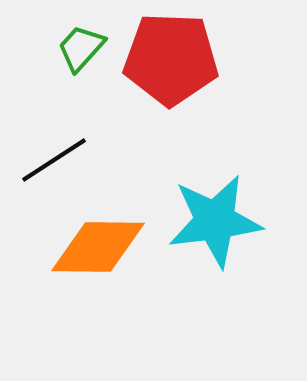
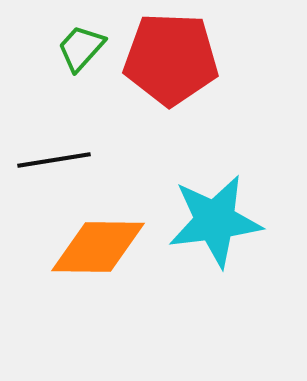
black line: rotated 24 degrees clockwise
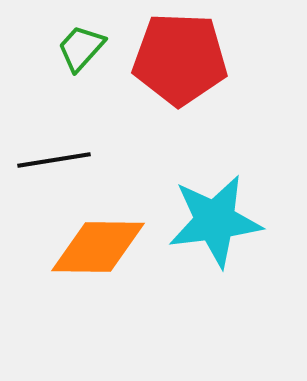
red pentagon: moved 9 px right
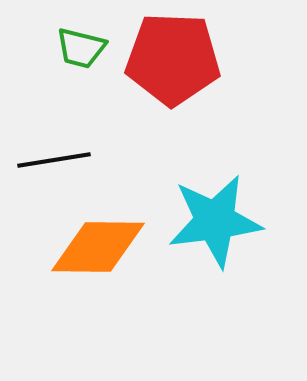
green trapezoid: rotated 118 degrees counterclockwise
red pentagon: moved 7 px left
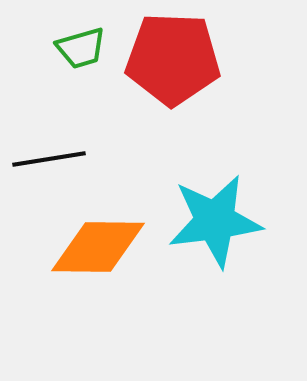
green trapezoid: rotated 30 degrees counterclockwise
black line: moved 5 px left, 1 px up
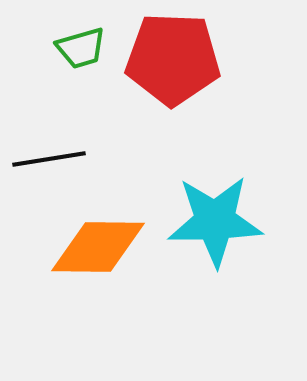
cyan star: rotated 6 degrees clockwise
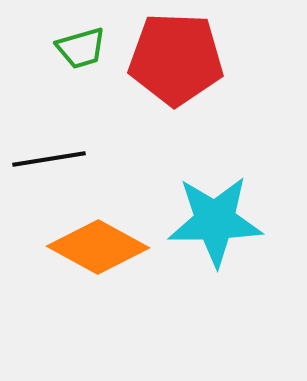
red pentagon: moved 3 px right
orange diamond: rotated 28 degrees clockwise
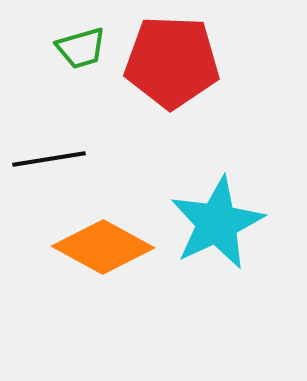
red pentagon: moved 4 px left, 3 px down
cyan star: moved 2 px right, 2 px down; rotated 24 degrees counterclockwise
orange diamond: moved 5 px right
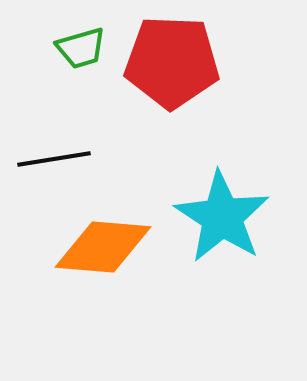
black line: moved 5 px right
cyan star: moved 5 px right, 6 px up; rotated 14 degrees counterclockwise
orange diamond: rotated 24 degrees counterclockwise
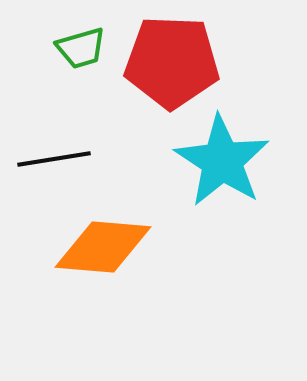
cyan star: moved 56 px up
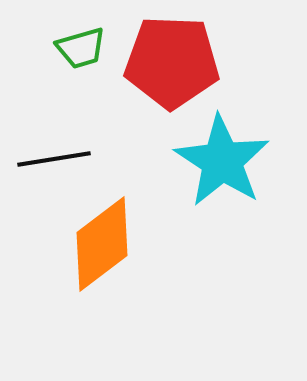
orange diamond: moved 1 px left, 3 px up; rotated 42 degrees counterclockwise
